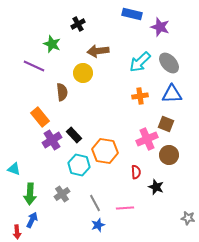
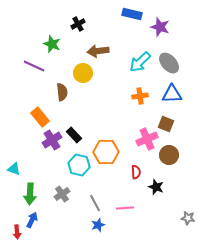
orange hexagon: moved 1 px right, 1 px down; rotated 10 degrees counterclockwise
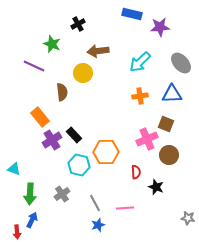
purple star: rotated 24 degrees counterclockwise
gray ellipse: moved 12 px right
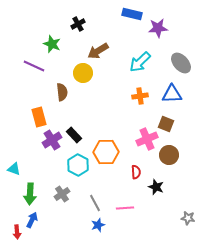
purple star: moved 2 px left, 1 px down
brown arrow: rotated 25 degrees counterclockwise
orange rectangle: moved 1 px left; rotated 24 degrees clockwise
cyan hexagon: moved 1 px left; rotated 15 degrees clockwise
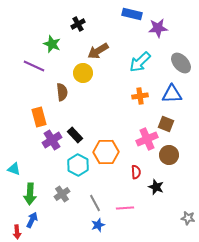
black rectangle: moved 1 px right
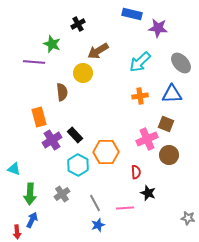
purple star: rotated 12 degrees clockwise
purple line: moved 4 px up; rotated 20 degrees counterclockwise
black star: moved 8 px left, 6 px down
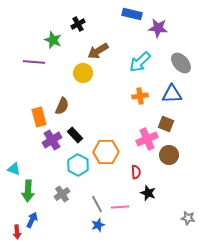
green star: moved 1 px right, 4 px up
brown semicircle: moved 14 px down; rotated 30 degrees clockwise
green arrow: moved 2 px left, 3 px up
gray line: moved 2 px right, 1 px down
pink line: moved 5 px left, 1 px up
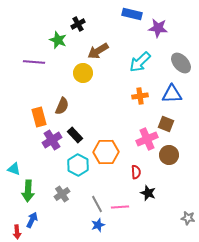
green star: moved 5 px right
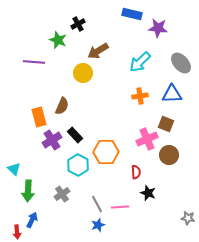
cyan triangle: rotated 24 degrees clockwise
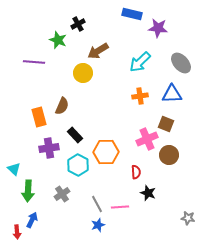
purple cross: moved 3 px left, 8 px down; rotated 24 degrees clockwise
